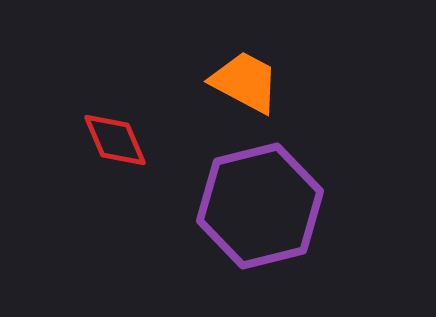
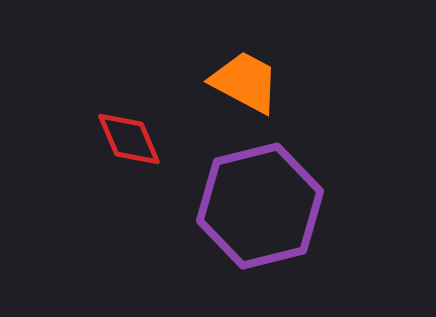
red diamond: moved 14 px right, 1 px up
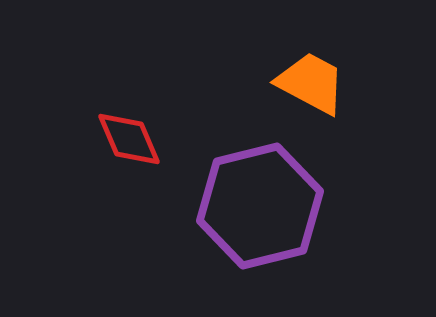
orange trapezoid: moved 66 px right, 1 px down
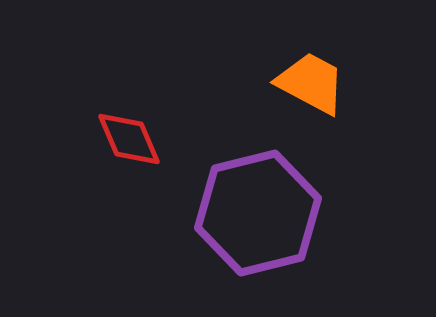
purple hexagon: moved 2 px left, 7 px down
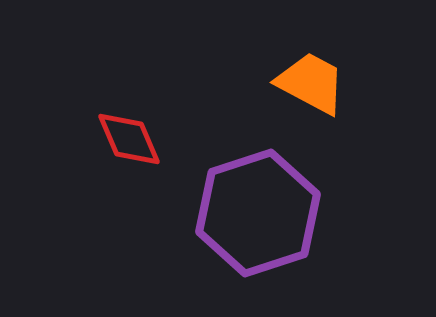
purple hexagon: rotated 4 degrees counterclockwise
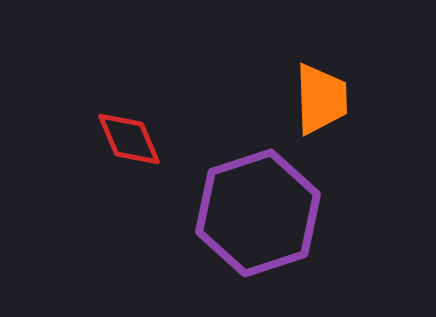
orange trapezoid: moved 10 px right, 16 px down; rotated 60 degrees clockwise
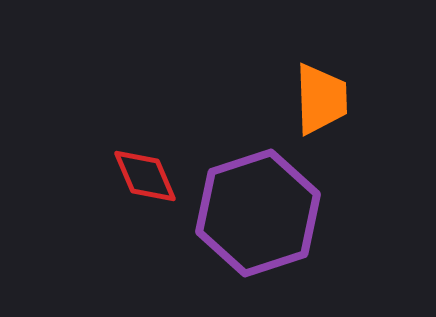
red diamond: moved 16 px right, 37 px down
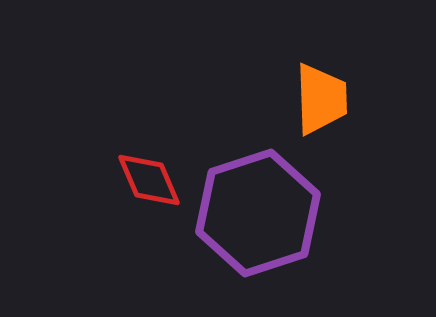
red diamond: moved 4 px right, 4 px down
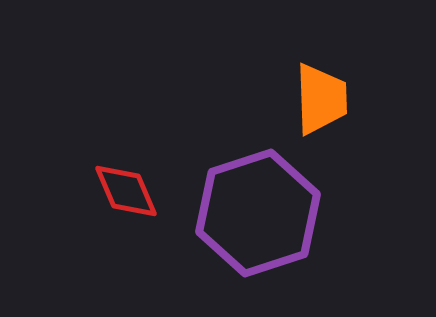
red diamond: moved 23 px left, 11 px down
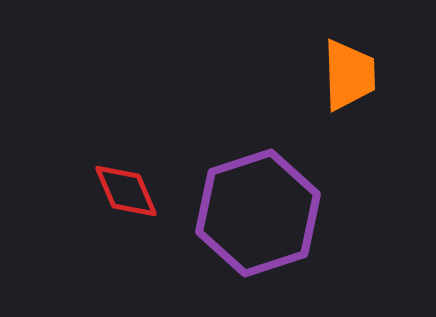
orange trapezoid: moved 28 px right, 24 px up
